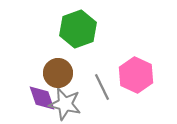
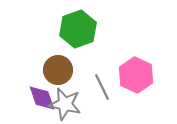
brown circle: moved 3 px up
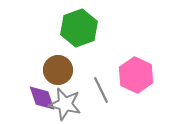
green hexagon: moved 1 px right, 1 px up
gray line: moved 1 px left, 3 px down
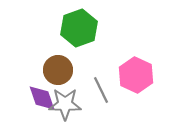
gray star: rotated 12 degrees counterclockwise
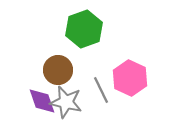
green hexagon: moved 5 px right, 1 px down
pink hexagon: moved 6 px left, 3 px down
purple diamond: moved 3 px down
gray star: moved 1 px right, 2 px up; rotated 12 degrees clockwise
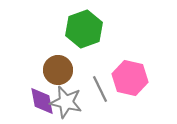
pink hexagon: rotated 12 degrees counterclockwise
gray line: moved 1 px left, 1 px up
purple diamond: rotated 8 degrees clockwise
